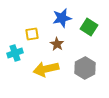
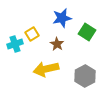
green square: moved 2 px left, 5 px down
yellow square: rotated 24 degrees counterclockwise
cyan cross: moved 9 px up
gray hexagon: moved 8 px down
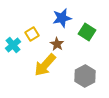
cyan cross: moved 2 px left, 1 px down; rotated 21 degrees counterclockwise
yellow arrow: moved 1 px left, 4 px up; rotated 35 degrees counterclockwise
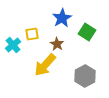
blue star: rotated 18 degrees counterclockwise
yellow square: rotated 24 degrees clockwise
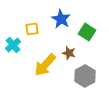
blue star: moved 1 px left, 1 px down; rotated 12 degrees counterclockwise
yellow square: moved 5 px up
brown star: moved 12 px right, 9 px down; rotated 16 degrees counterclockwise
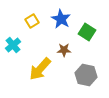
yellow square: moved 8 px up; rotated 24 degrees counterclockwise
brown star: moved 5 px left, 3 px up; rotated 16 degrees counterclockwise
yellow arrow: moved 5 px left, 4 px down
gray hexagon: moved 1 px right, 1 px up; rotated 20 degrees counterclockwise
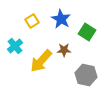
cyan cross: moved 2 px right, 1 px down
yellow arrow: moved 1 px right, 8 px up
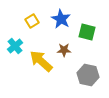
green square: rotated 18 degrees counterclockwise
yellow arrow: rotated 90 degrees clockwise
gray hexagon: moved 2 px right
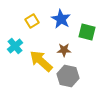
gray hexagon: moved 20 px left, 1 px down
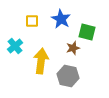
yellow square: rotated 32 degrees clockwise
brown star: moved 9 px right, 2 px up; rotated 16 degrees counterclockwise
yellow arrow: rotated 55 degrees clockwise
